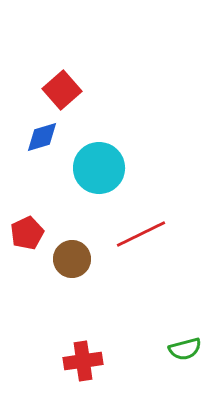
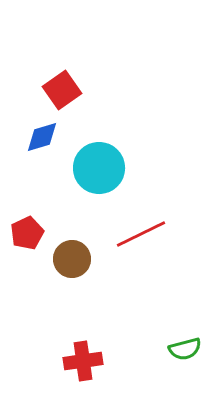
red square: rotated 6 degrees clockwise
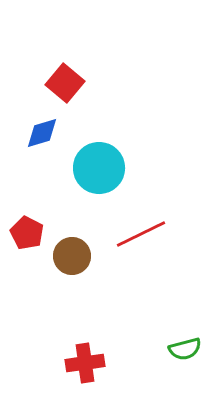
red square: moved 3 px right, 7 px up; rotated 15 degrees counterclockwise
blue diamond: moved 4 px up
red pentagon: rotated 20 degrees counterclockwise
brown circle: moved 3 px up
red cross: moved 2 px right, 2 px down
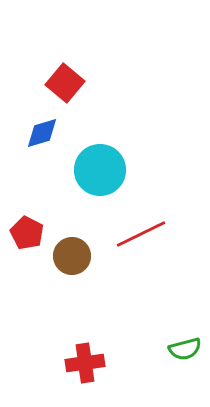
cyan circle: moved 1 px right, 2 px down
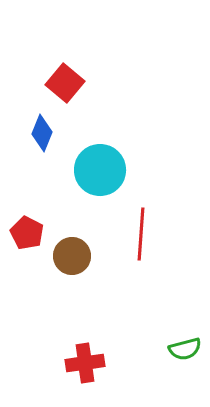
blue diamond: rotated 51 degrees counterclockwise
red line: rotated 60 degrees counterclockwise
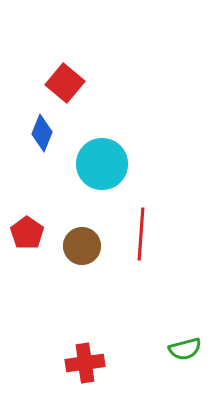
cyan circle: moved 2 px right, 6 px up
red pentagon: rotated 8 degrees clockwise
brown circle: moved 10 px right, 10 px up
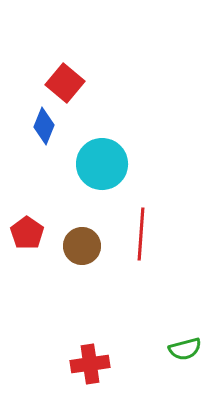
blue diamond: moved 2 px right, 7 px up
red cross: moved 5 px right, 1 px down
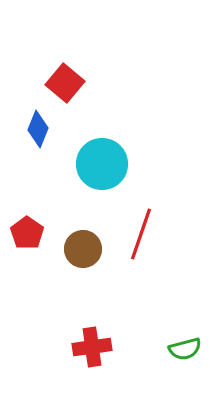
blue diamond: moved 6 px left, 3 px down
red line: rotated 15 degrees clockwise
brown circle: moved 1 px right, 3 px down
red cross: moved 2 px right, 17 px up
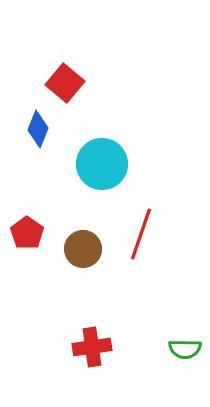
green semicircle: rotated 16 degrees clockwise
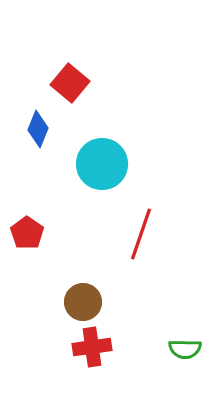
red square: moved 5 px right
brown circle: moved 53 px down
